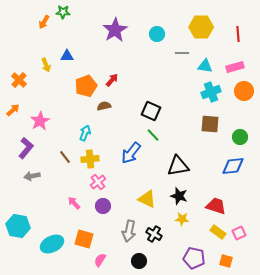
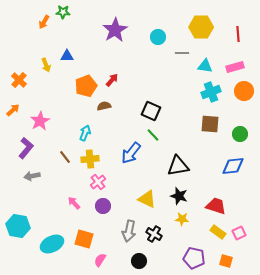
cyan circle at (157, 34): moved 1 px right, 3 px down
green circle at (240, 137): moved 3 px up
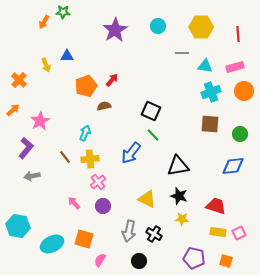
cyan circle at (158, 37): moved 11 px up
yellow rectangle at (218, 232): rotated 28 degrees counterclockwise
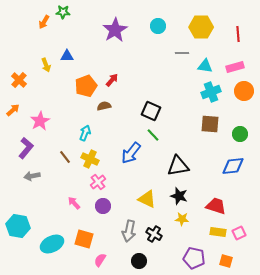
yellow cross at (90, 159): rotated 30 degrees clockwise
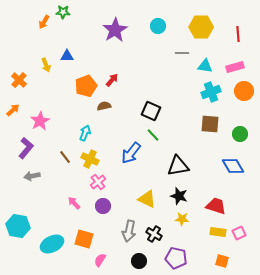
blue diamond at (233, 166): rotated 65 degrees clockwise
purple pentagon at (194, 258): moved 18 px left
orange square at (226, 261): moved 4 px left
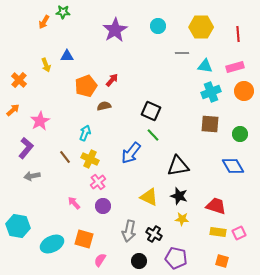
yellow triangle at (147, 199): moved 2 px right, 2 px up
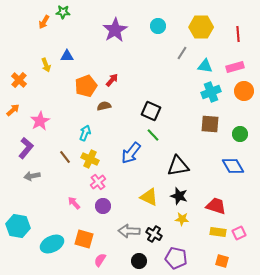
gray line at (182, 53): rotated 56 degrees counterclockwise
gray arrow at (129, 231): rotated 80 degrees clockwise
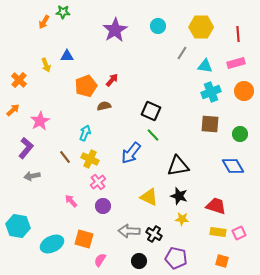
pink rectangle at (235, 67): moved 1 px right, 4 px up
pink arrow at (74, 203): moved 3 px left, 2 px up
